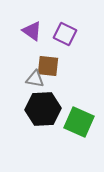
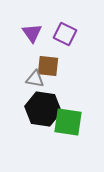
purple triangle: moved 2 px down; rotated 20 degrees clockwise
black hexagon: rotated 12 degrees clockwise
green square: moved 11 px left; rotated 16 degrees counterclockwise
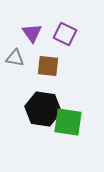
gray triangle: moved 20 px left, 21 px up
